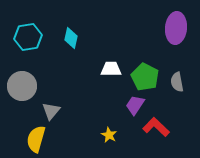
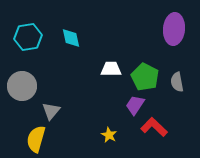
purple ellipse: moved 2 px left, 1 px down
cyan diamond: rotated 25 degrees counterclockwise
red L-shape: moved 2 px left
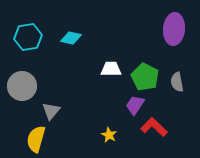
cyan diamond: rotated 65 degrees counterclockwise
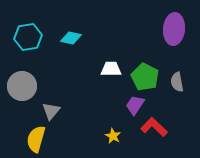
yellow star: moved 4 px right, 1 px down
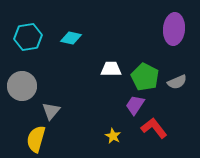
gray semicircle: rotated 102 degrees counterclockwise
red L-shape: moved 1 px down; rotated 8 degrees clockwise
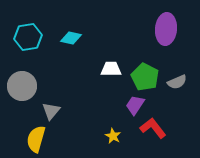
purple ellipse: moved 8 px left
red L-shape: moved 1 px left
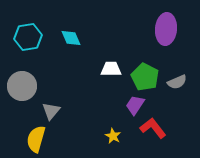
cyan diamond: rotated 55 degrees clockwise
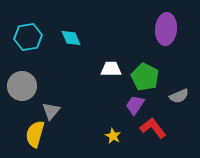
gray semicircle: moved 2 px right, 14 px down
yellow semicircle: moved 1 px left, 5 px up
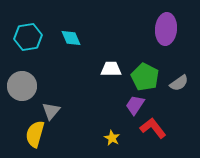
gray semicircle: moved 13 px up; rotated 12 degrees counterclockwise
yellow star: moved 1 px left, 2 px down
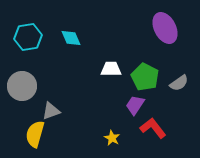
purple ellipse: moved 1 px left, 1 px up; rotated 32 degrees counterclockwise
gray triangle: rotated 30 degrees clockwise
